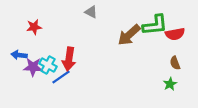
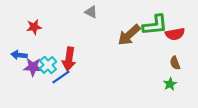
cyan cross: rotated 18 degrees clockwise
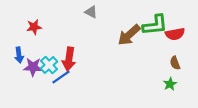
blue arrow: rotated 105 degrees counterclockwise
cyan cross: moved 1 px right
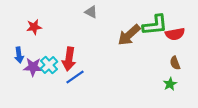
blue line: moved 14 px right
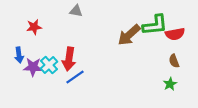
gray triangle: moved 15 px left, 1 px up; rotated 16 degrees counterclockwise
brown semicircle: moved 1 px left, 2 px up
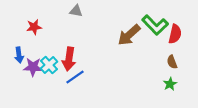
green L-shape: rotated 52 degrees clockwise
red semicircle: rotated 66 degrees counterclockwise
brown semicircle: moved 2 px left, 1 px down
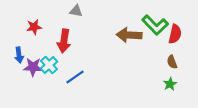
brown arrow: rotated 45 degrees clockwise
red arrow: moved 5 px left, 18 px up
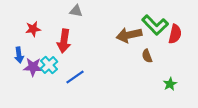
red star: moved 1 px left, 2 px down
brown arrow: rotated 15 degrees counterclockwise
brown semicircle: moved 25 px left, 6 px up
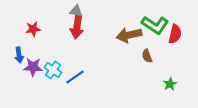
green L-shape: rotated 12 degrees counterclockwise
red arrow: moved 13 px right, 14 px up
cyan cross: moved 4 px right, 5 px down; rotated 12 degrees counterclockwise
